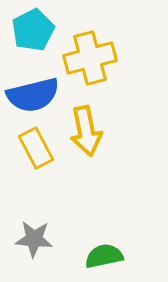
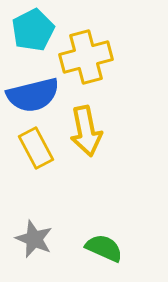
yellow cross: moved 4 px left, 1 px up
gray star: rotated 18 degrees clockwise
green semicircle: moved 8 px up; rotated 36 degrees clockwise
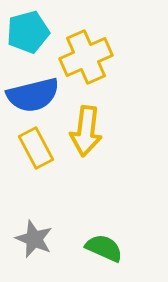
cyan pentagon: moved 5 px left, 2 px down; rotated 12 degrees clockwise
yellow cross: rotated 9 degrees counterclockwise
yellow arrow: rotated 18 degrees clockwise
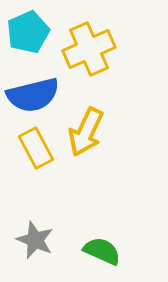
cyan pentagon: rotated 9 degrees counterclockwise
yellow cross: moved 3 px right, 8 px up
yellow arrow: moved 1 px down; rotated 18 degrees clockwise
gray star: moved 1 px right, 1 px down
green semicircle: moved 2 px left, 3 px down
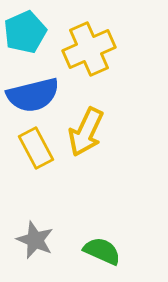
cyan pentagon: moved 3 px left
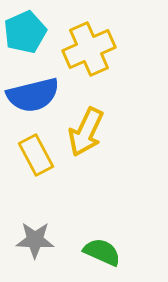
yellow rectangle: moved 7 px down
gray star: rotated 21 degrees counterclockwise
green semicircle: moved 1 px down
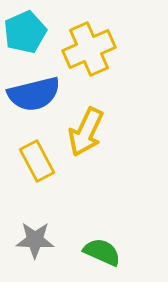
blue semicircle: moved 1 px right, 1 px up
yellow rectangle: moved 1 px right, 6 px down
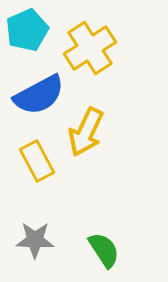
cyan pentagon: moved 2 px right, 2 px up
yellow cross: moved 1 px right, 1 px up; rotated 9 degrees counterclockwise
blue semicircle: moved 5 px right, 1 px down; rotated 14 degrees counterclockwise
green semicircle: moved 2 px right, 2 px up; rotated 33 degrees clockwise
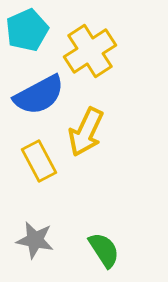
yellow cross: moved 3 px down
yellow rectangle: moved 2 px right
gray star: rotated 9 degrees clockwise
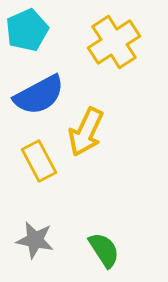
yellow cross: moved 24 px right, 9 px up
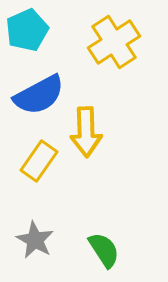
yellow arrow: rotated 27 degrees counterclockwise
yellow rectangle: rotated 63 degrees clockwise
gray star: rotated 18 degrees clockwise
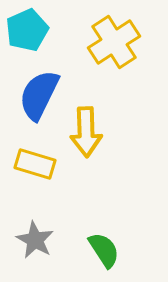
blue semicircle: rotated 144 degrees clockwise
yellow rectangle: moved 4 px left, 3 px down; rotated 72 degrees clockwise
